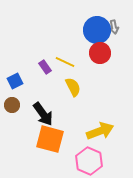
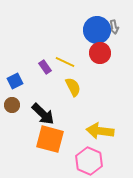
black arrow: rotated 10 degrees counterclockwise
yellow arrow: rotated 152 degrees counterclockwise
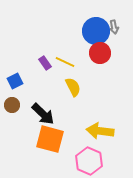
blue circle: moved 1 px left, 1 px down
purple rectangle: moved 4 px up
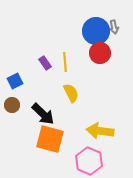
yellow line: rotated 60 degrees clockwise
yellow semicircle: moved 2 px left, 6 px down
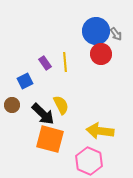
gray arrow: moved 2 px right, 7 px down; rotated 24 degrees counterclockwise
red circle: moved 1 px right, 1 px down
blue square: moved 10 px right
yellow semicircle: moved 10 px left, 12 px down
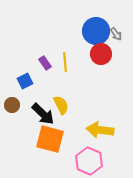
yellow arrow: moved 1 px up
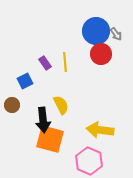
black arrow: moved 6 px down; rotated 40 degrees clockwise
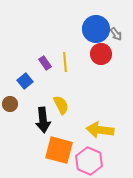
blue circle: moved 2 px up
blue square: rotated 14 degrees counterclockwise
brown circle: moved 2 px left, 1 px up
orange square: moved 9 px right, 11 px down
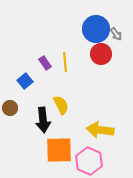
brown circle: moved 4 px down
orange square: rotated 16 degrees counterclockwise
